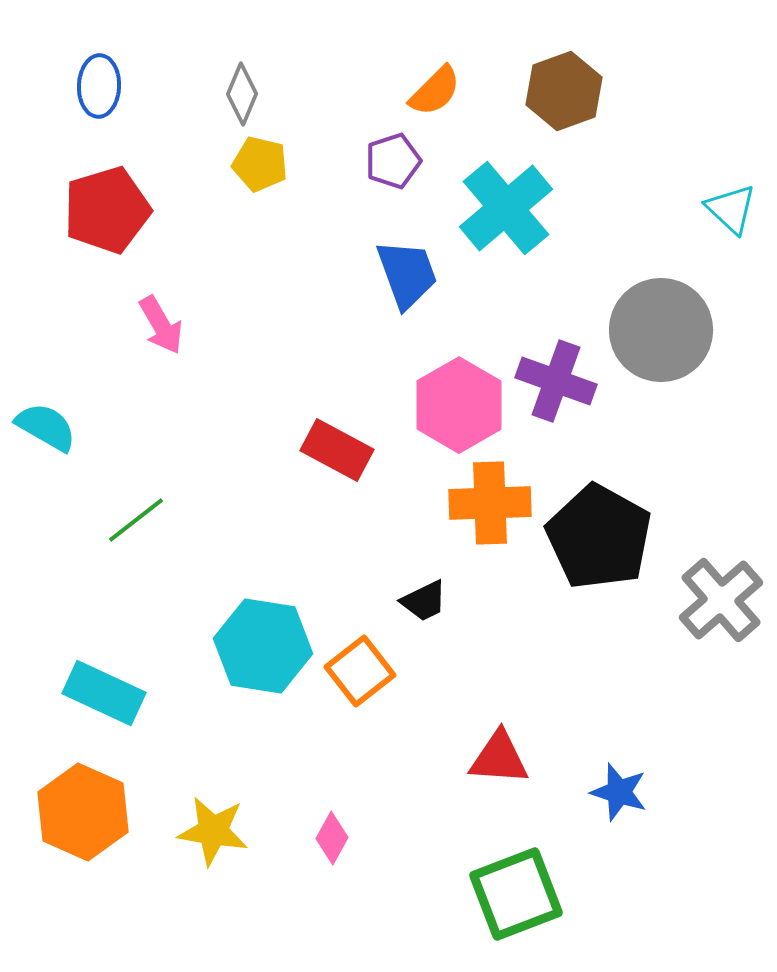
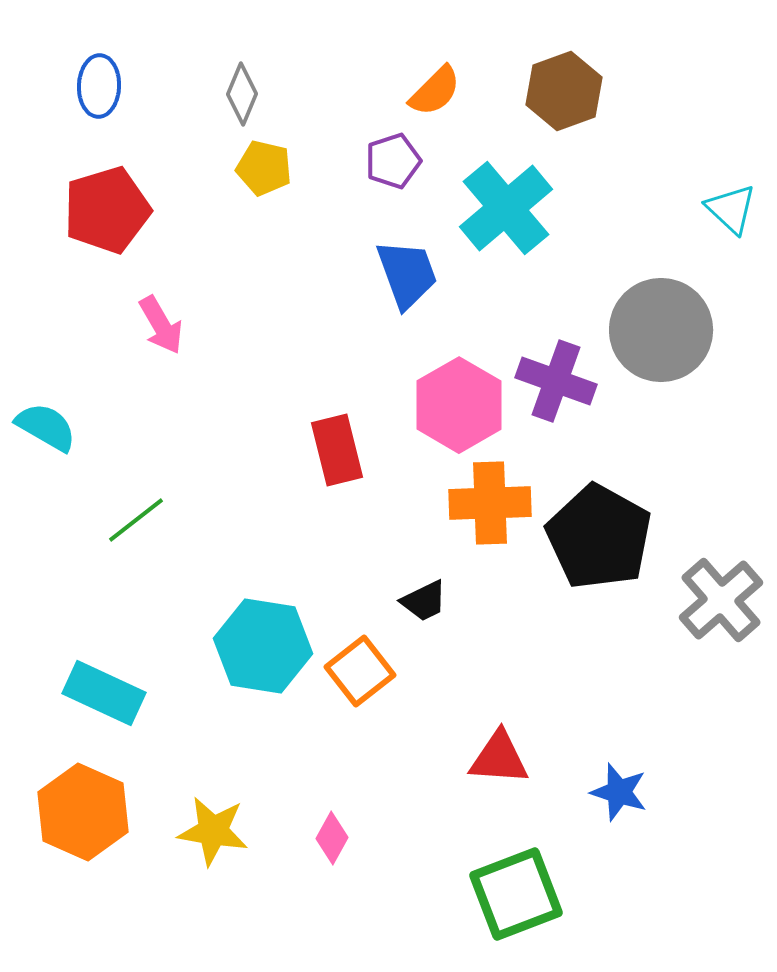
yellow pentagon: moved 4 px right, 4 px down
red rectangle: rotated 48 degrees clockwise
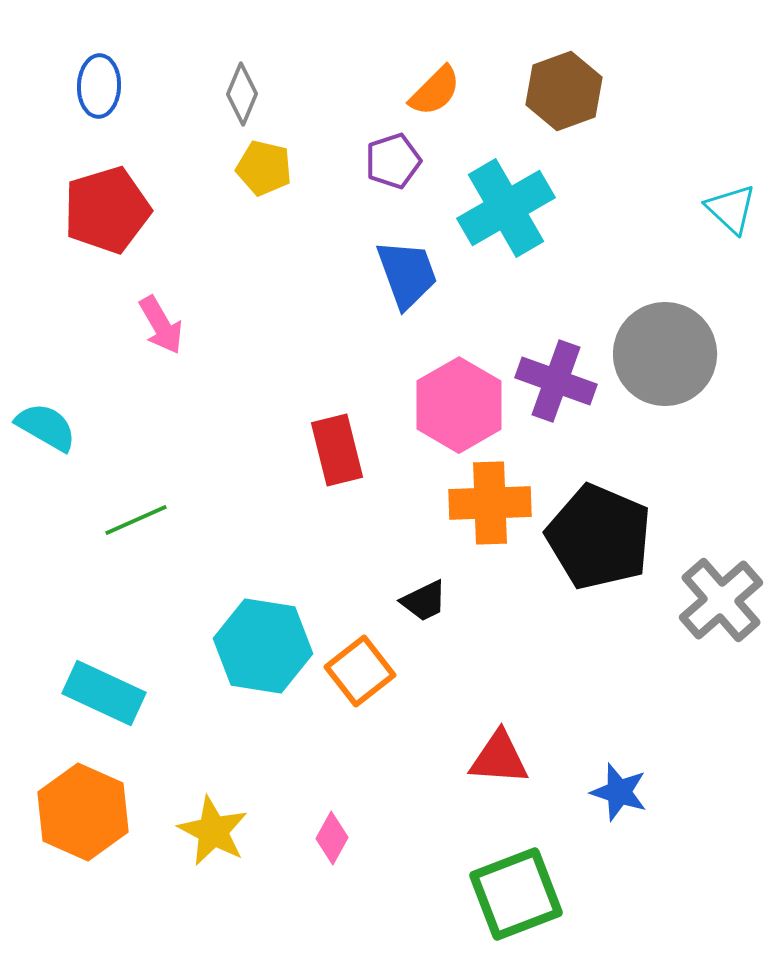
cyan cross: rotated 10 degrees clockwise
gray circle: moved 4 px right, 24 px down
green line: rotated 14 degrees clockwise
black pentagon: rotated 6 degrees counterclockwise
yellow star: rotated 18 degrees clockwise
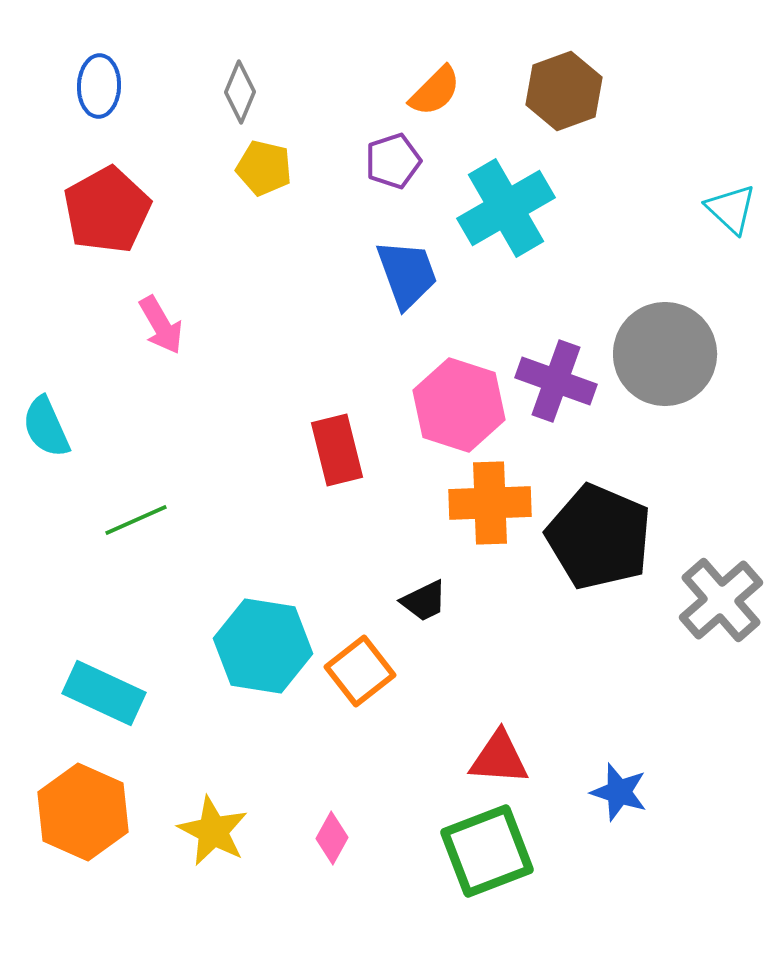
gray diamond: moved 2 px left, 2 px up
red pentagon: rotated 12 degrees counterclockwise
pink hexagon: rotated 12 degrees counterclockwise
cyan semicircle: rotated 144 degrees counterclockwise
green square: moved 29 px left, 43 px up
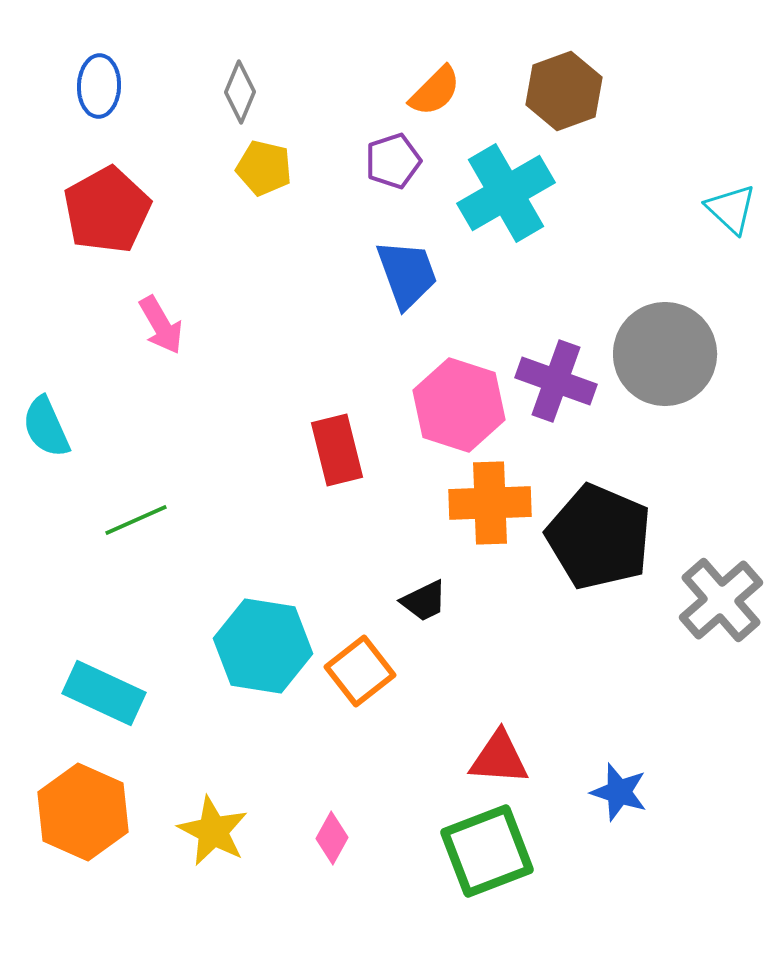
cyan cross: moved 15 px up
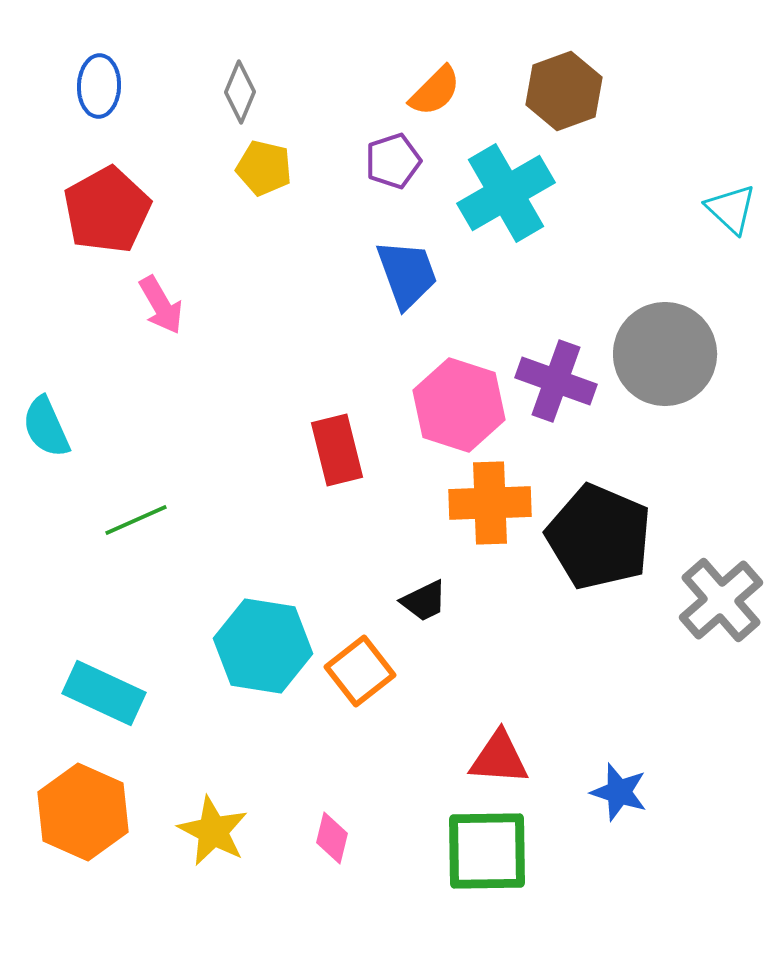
pink arrow: moved 20 px up
pink diamond: rotated 15 degrees counterclockwise
green square: rotated 20 degrees clockwise
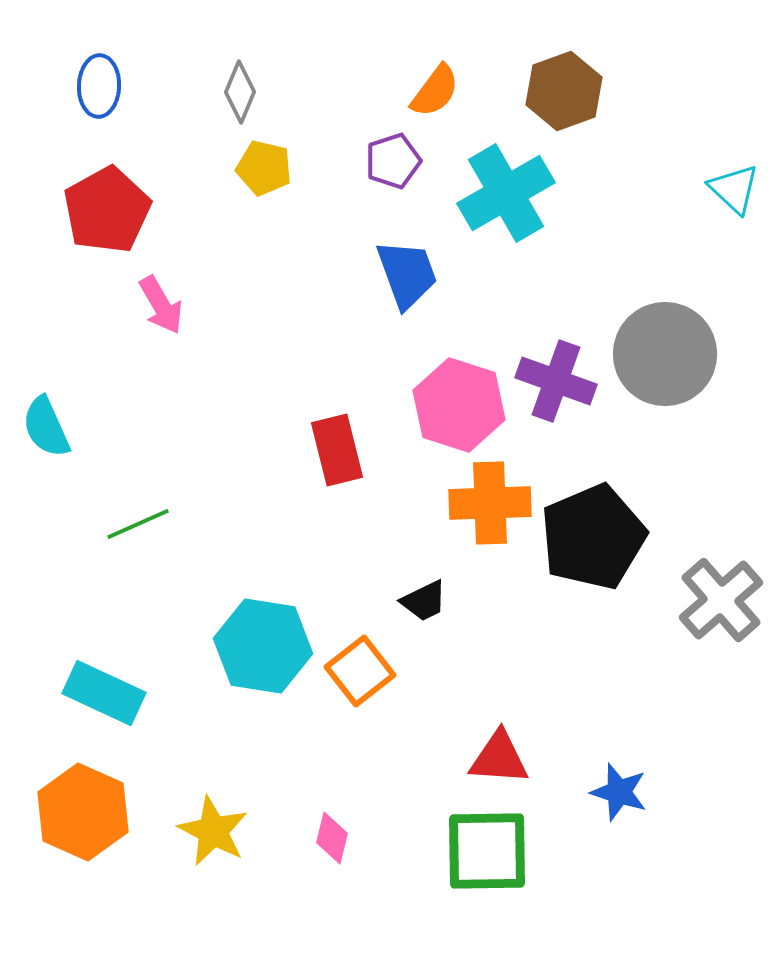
orange semicircle: rotated 8 degrees counterclockwise
cyan triangle: moved 3 px right, 20 px up
green line: moved 2 px right, 4 px down
black pentagon: moved 6 px left; rotated 26 degrees clockwise
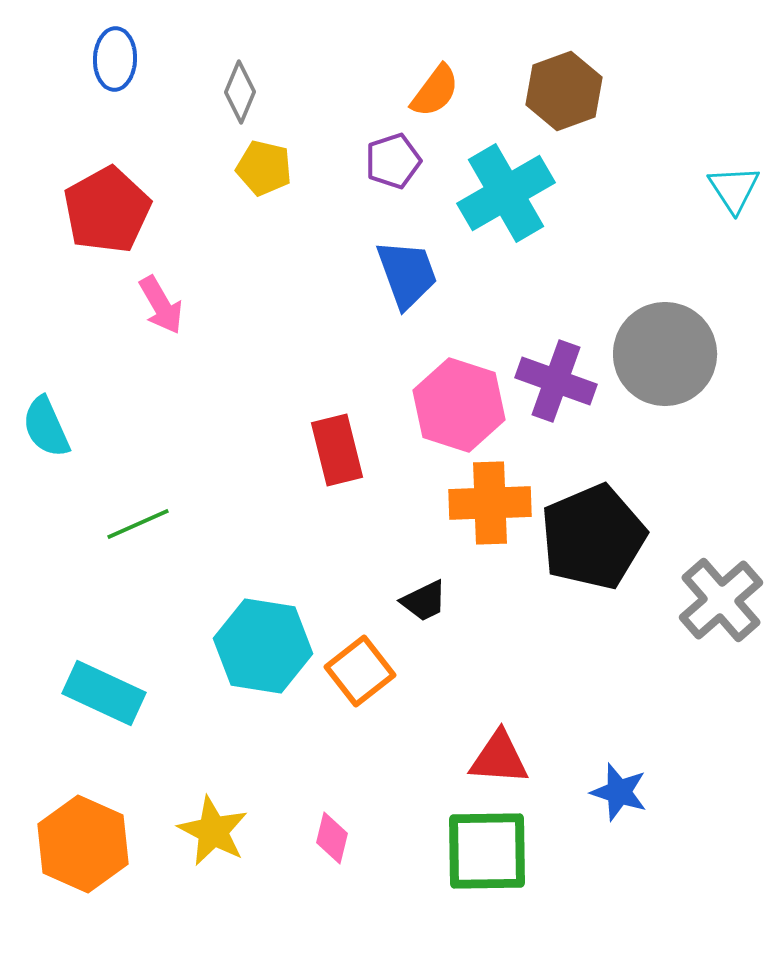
blue ellipse: moved 16 px right, 27 px up
cyan triangle: rotated 14 degrees clockwise
orange hexagon: moved 32 px down
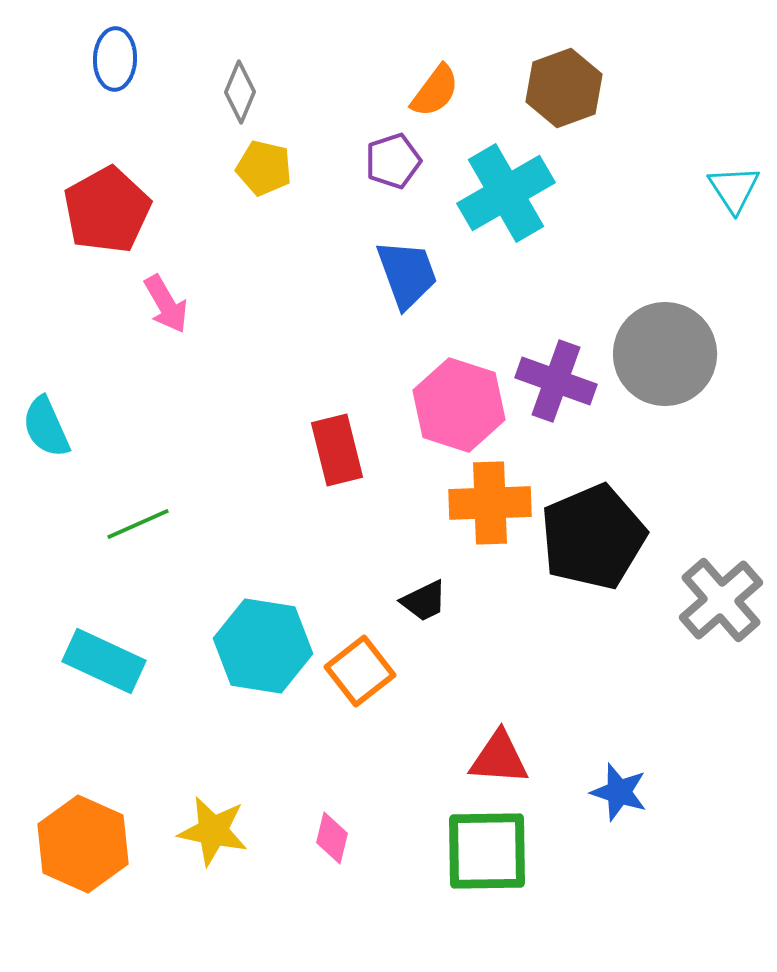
brown hexagon: moved 3 px up
pink arrow: moved 5 px right, 1 px up
cyan rectangle: moved 32 px up
yellow star: rotated 16 degrees counterclockwise
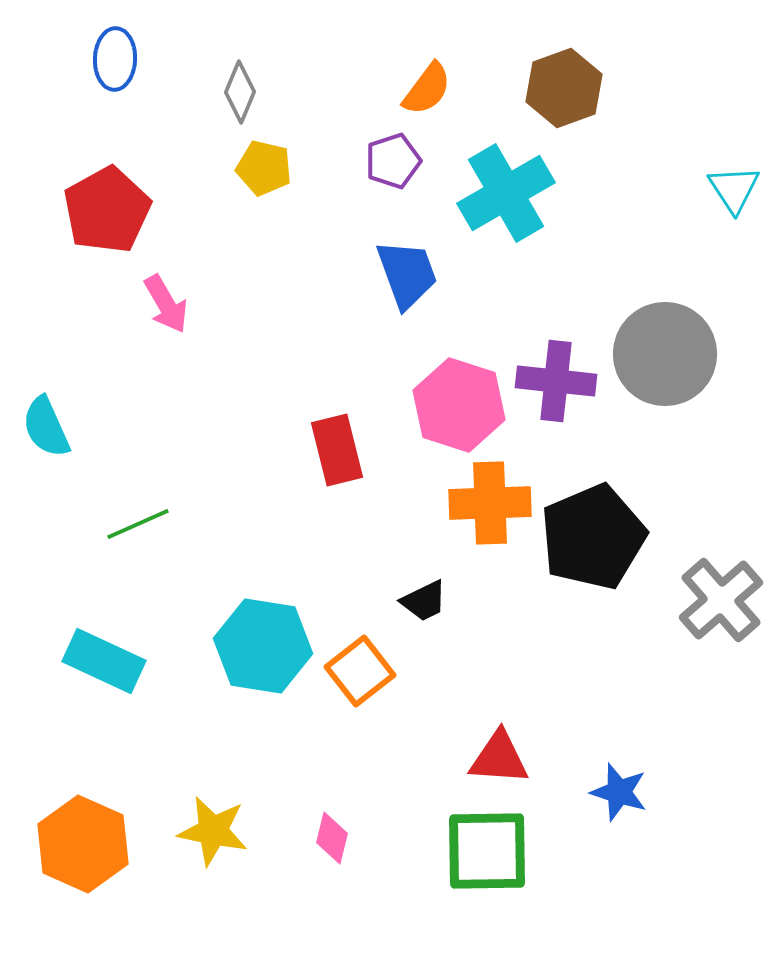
orange semicircle: moved 8 px left, 2 px up
purple cross: rotated 14 degrees counterclockwise
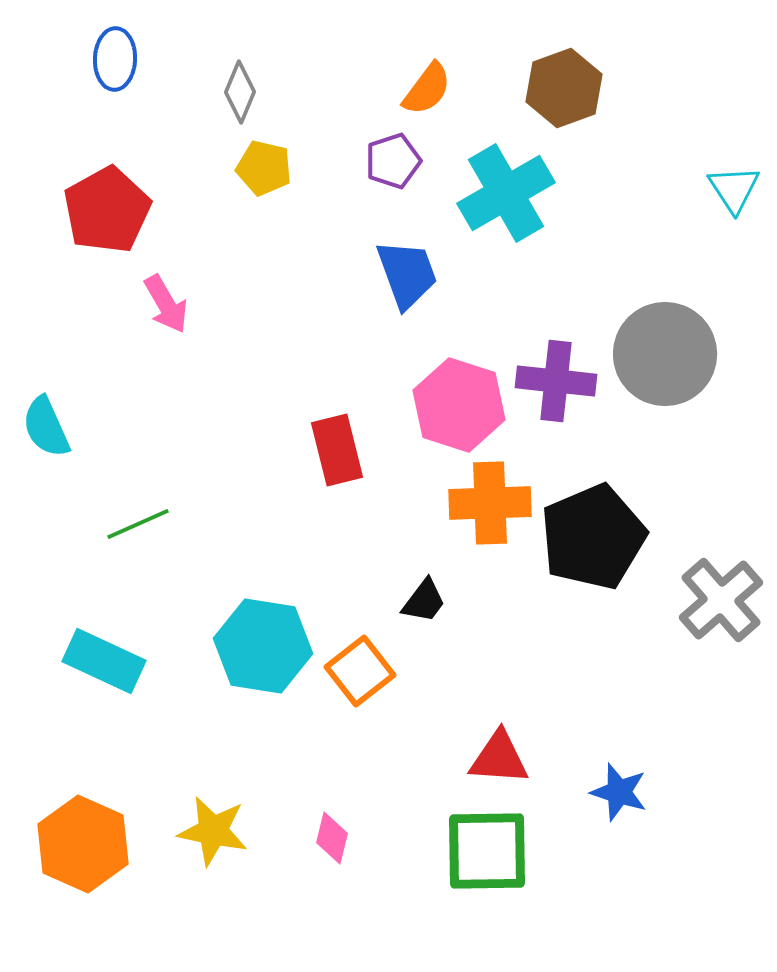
black trapezoid: rotated 27 degrees counterclockwise
